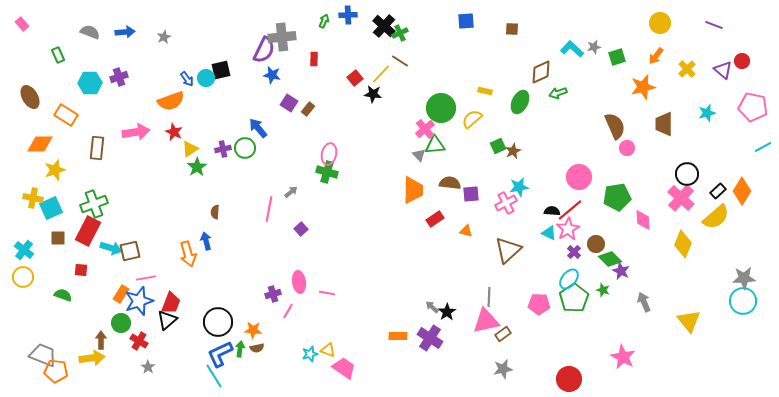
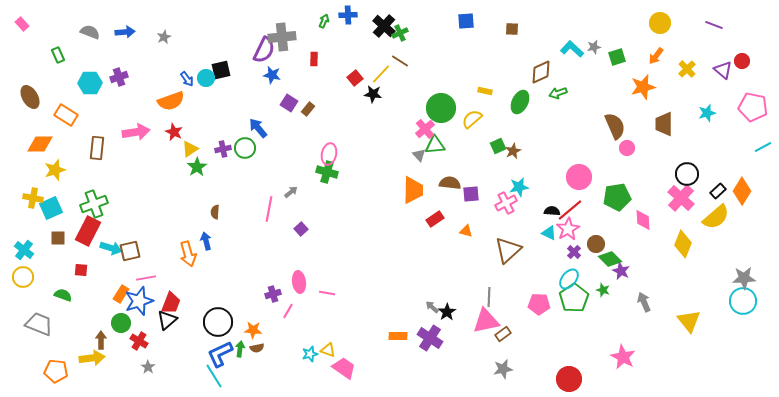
gray trapezoid at (43, 355): moved 4 px left, 31 px up
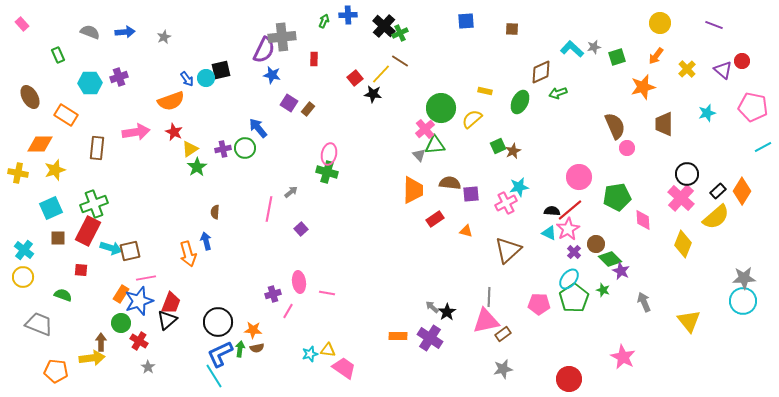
yellow cross at (33, 198): moved 15 px left, 25 px up
brown arrow at (101, 340): moved 2 px down
yellow triangle at (328, 350): rotated 14 degrees counterclockwise
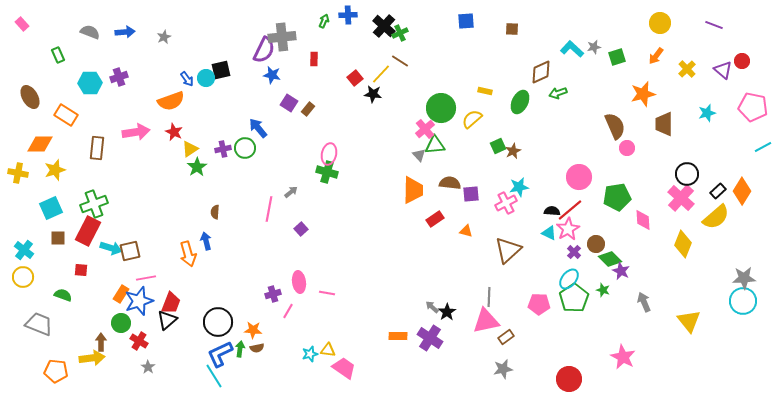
orange star at (643, 87): moved 7 px down
brown rectangle at (503, 334): moved 3 px right, 3 px down
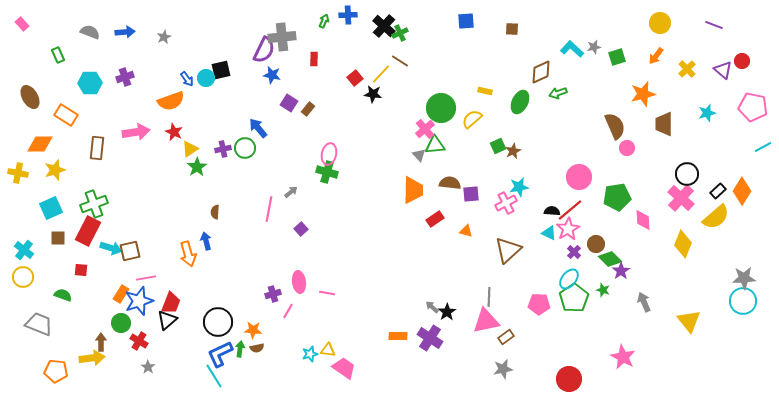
purple cross at (119, 77): moved 6 px right
purple star at (621, 271): rotated 12 degrees clockwise
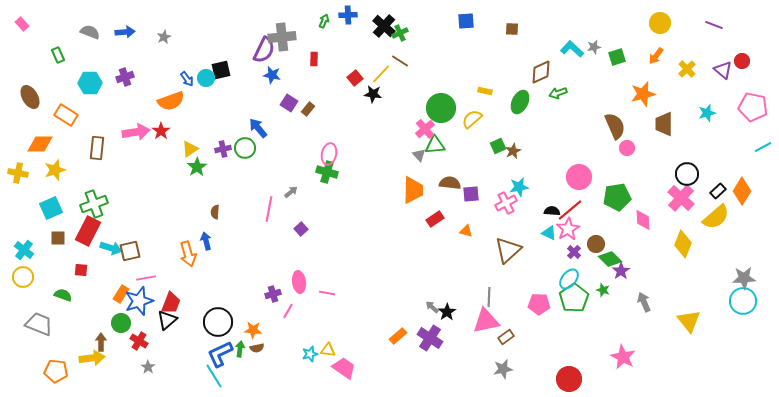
red star at (174, 132): moved 13 px left, 1 px up; rotated 12 degrees clockwise
orange rectangle at (398, 336): rotated 42 degrees counterclockwise
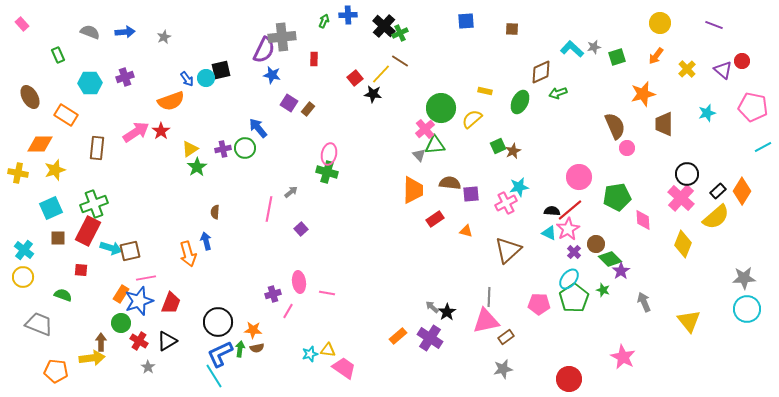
pink arrow at (136, 132): rotated 24 degrees counterclockwise
cyan circle at (743, 301): moved 4 px right, 8 px down
black triangle at (167, 320): moved 21 px down; rotated 10 degrees clockwise
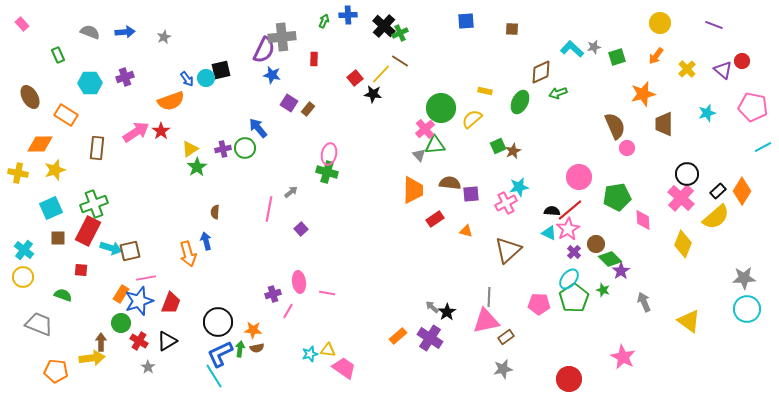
yellow triangle at (689, 321): rotated 15 degrees counterclockwise
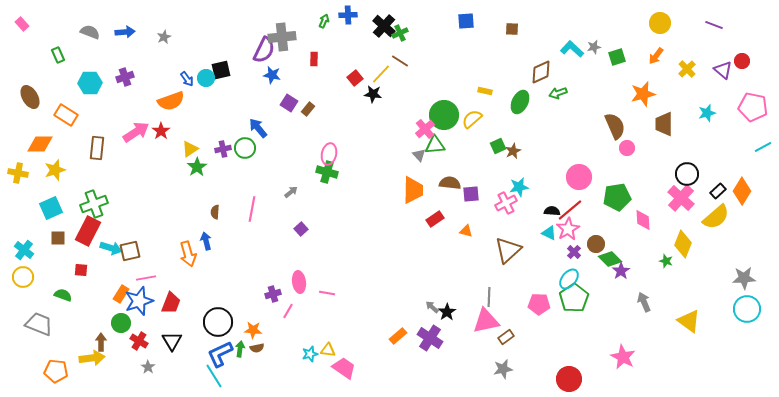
green circle at (441, 108): moved 3 px right, 7 px down
pink line at (269, 209): moved 17 px left
green star at (603, 290): moved 63 px right, 29 px up
black triangle at (167, 341): moved 5 px right; rotated 30 degrees counterclockwise
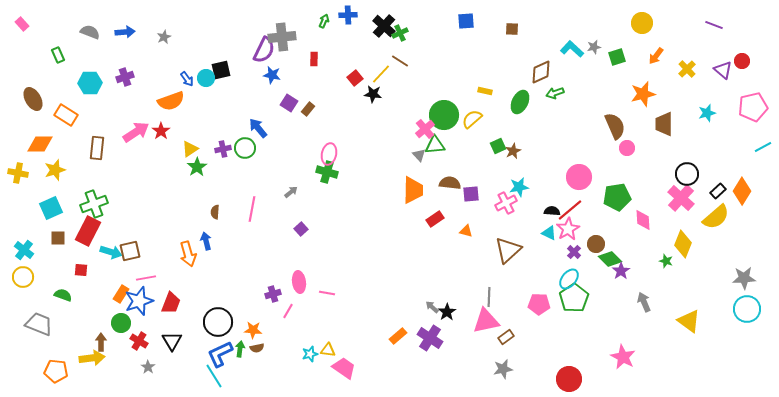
yellow circle at (660, 23): moved 18 px left
green arrow at (558, 93): moved 3 px left
brown ellipse at (30, 97): moved 3 px right, 2 px down
pink pentagon at (753, 107): rotated 24 degrees counterclockwise
cyan arrow at (111, 248): moved 4 px down
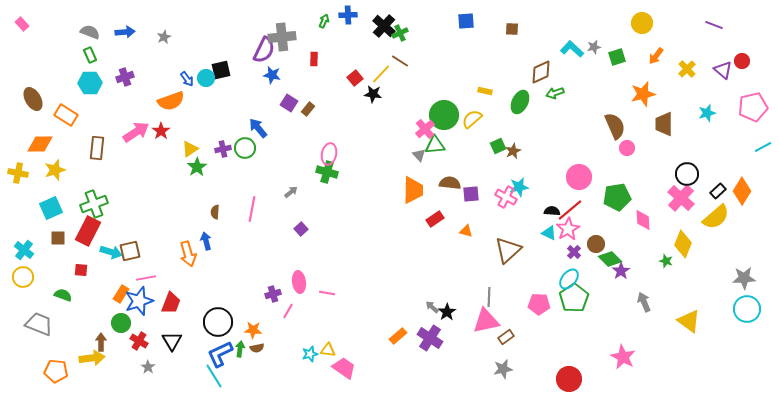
green rectangle at (58, 55): moved 32 px right
pink cross at (506, 203): moved 6 px up; rotated 35 degrees counterclockwise
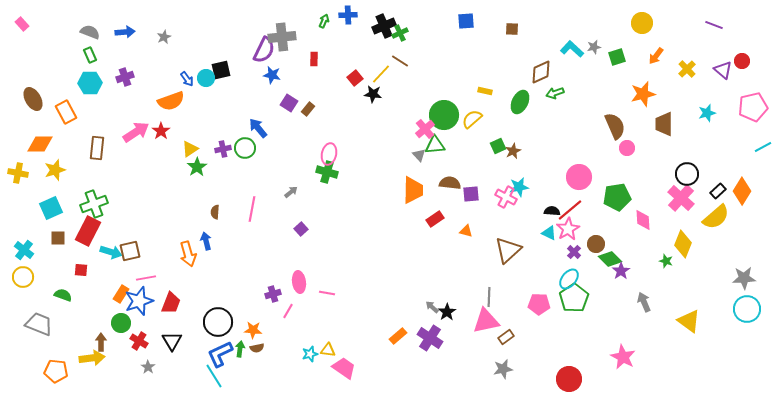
black cross at (384, 26): rotated 25 degrees clockwise
orange rectangle at (66, 115): moved 3 px up; rotated 30 degrees clockwise
